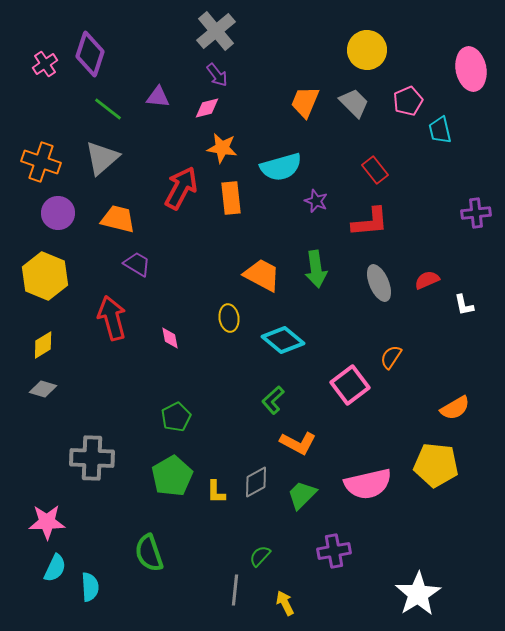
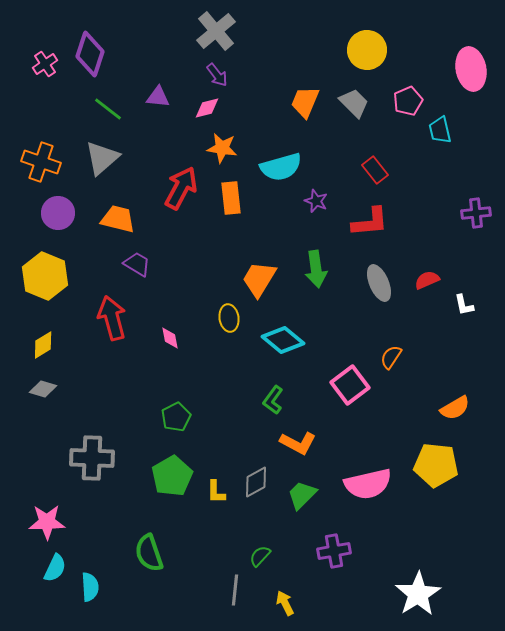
orange trapezoid at (262, 275): moved 3 px left, 4 px down; rotated 87 degrees counterclockwise
green L-shape at (273, 400): rotated 12 degrees counterclockwise
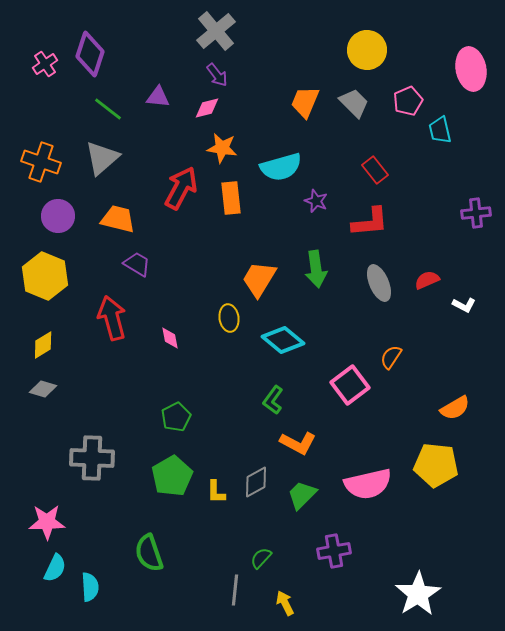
purple circle at (58, 213): moved 3 px down
white L-shape at (464, 305): rotated 50 degrees counterclockwise
green semicircle at (260, 556): moved 1 px right, 2 px down
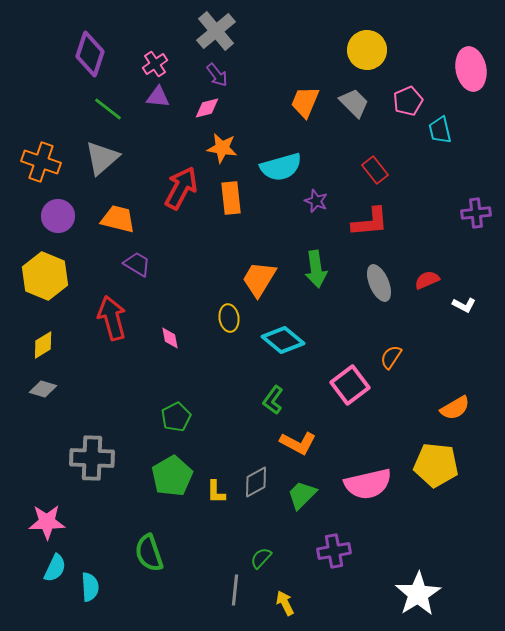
pink cross at (45, 64): moved 110 px right
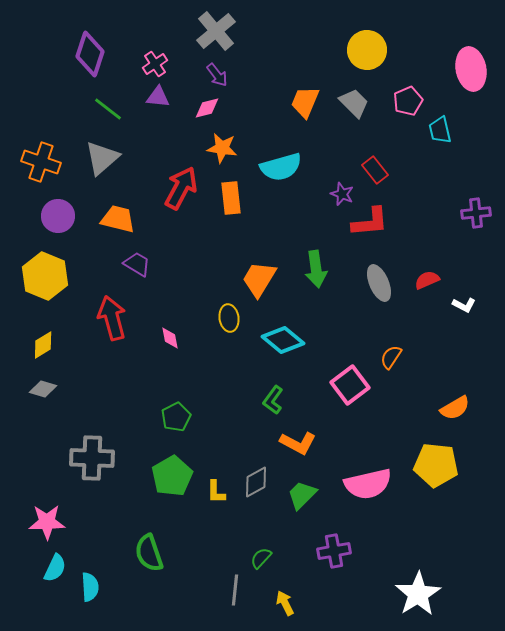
purple star at (316, 201): moved 26 px right, 7 px up
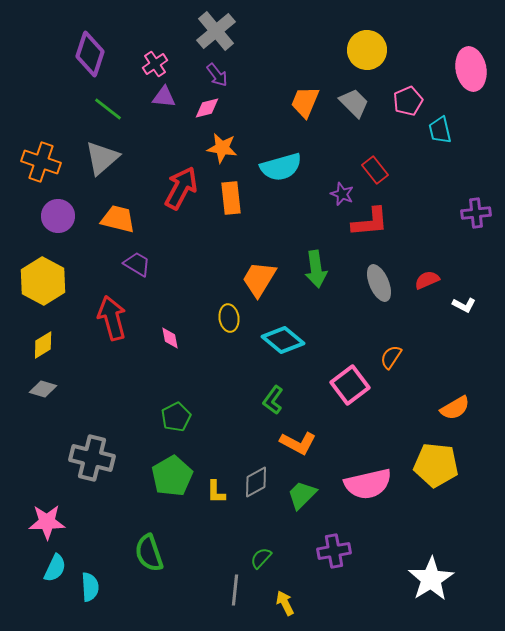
purple triangle at (158, 97): moved 6 px right
yellow hexagon at (45, 276): moved 2 px left, 5 px down; rotated 6 degrees clockwise
gray cross at (92, 458): rotated 12 degrees clockwise
white star at (418, 594): moved 13 px right, 15 px up
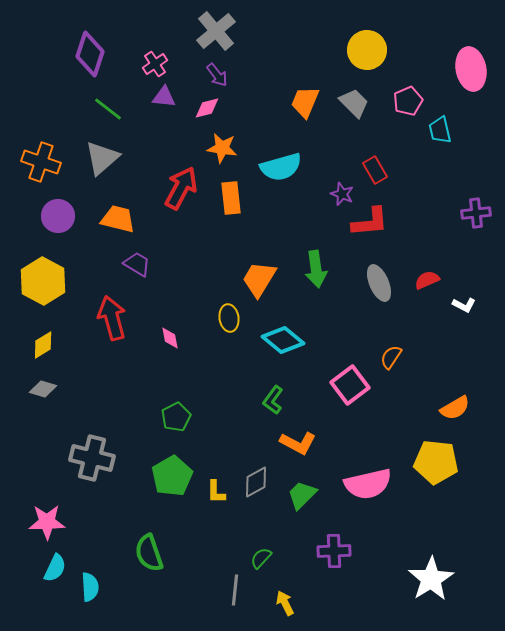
red rectangle at (375, 170): rotated 8 degrees clockwise
yellow pentagon at (436, 465): moved 3 px up
purple cross at (334, 551): rotated 8 degrees clockwise
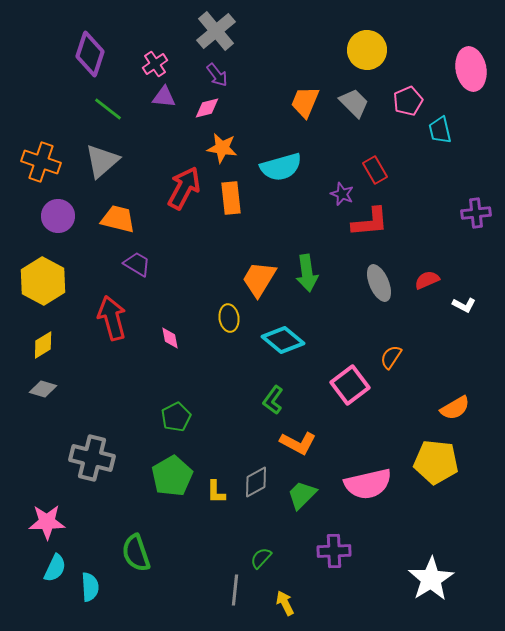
gray triangle at (102, 158): moved 3 px down
red arrow at (181, 188): moved 3 px right
green arrow at (316, 269): moved 9 px left, 4 px down
green semicircle at (149, 553): moved 13 px left
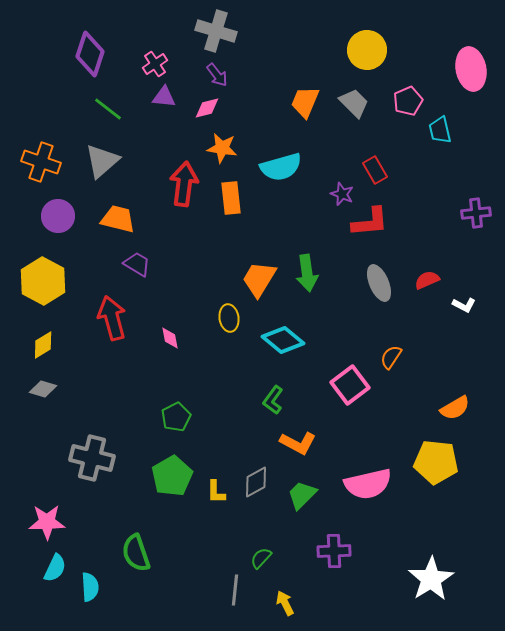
gray cross at (216, 31): rotated 33 degrees counterclockwise
red arrow at (184, 188): moved 4 px up; rotated 21 degrees counterclockwise
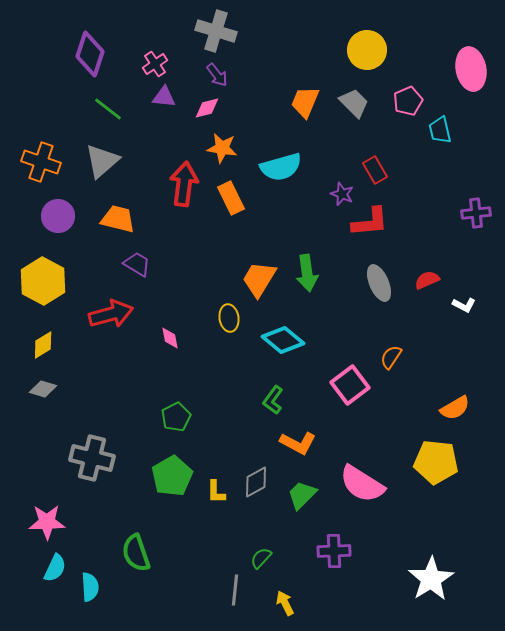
orange rectangle at (231, 198): rotated 20 degrees counterclockwise
red arrow at (112, 318): moved 1 px left, 4 px up; rotated 90 degrees clockwise
pink semicircle at (368, 484): moved 6 px left; rotated 45 degrees clockwise
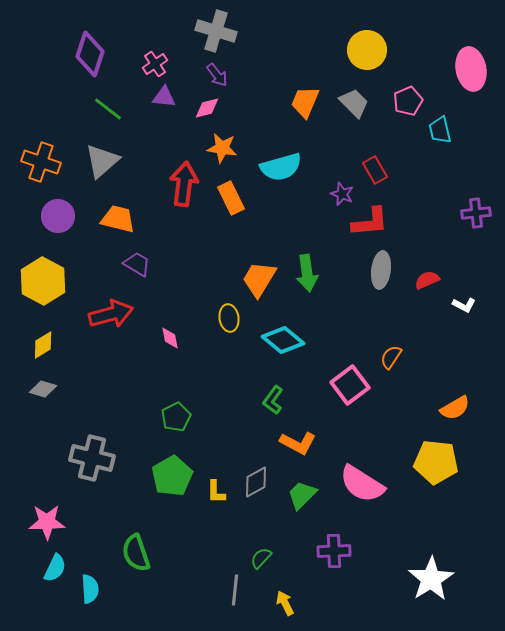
gray ellipse at (379, 283): moved 2 px right, 13 px up; rotated 30 degrees clockwise
cyan semicircle at (90, 587): moved 2 px down
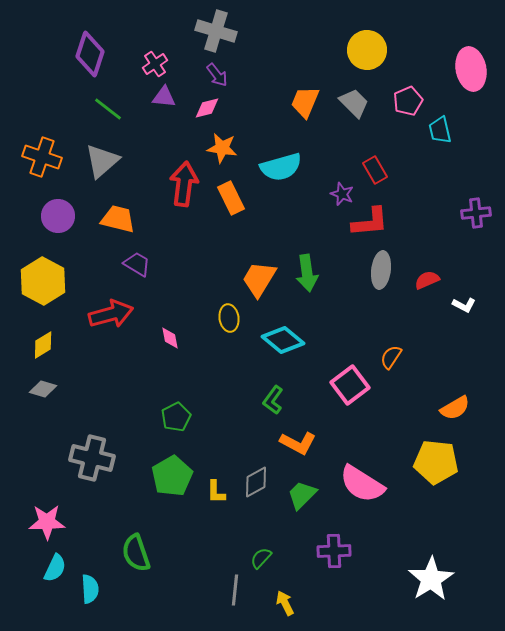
orange cross at (41, 162): moved 1 px right, 5 px up
